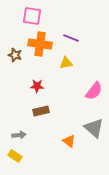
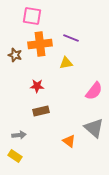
orange cross: rotated 15 degrees counterclockwise
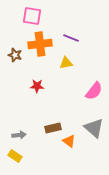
brown rectangle: moved 12 px right, 17 px down
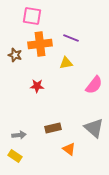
pink semicircle: moved 6 px up
orange triangle: moved 8 px down
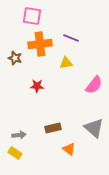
brown star: moved 3 px down
yellow rectangle: moved 3 px up
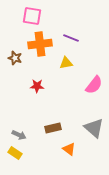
gray arrow: rotated 32 degrees clockwise
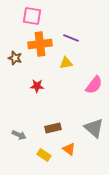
yellow rectangle: moved 29 px right, 2 px down
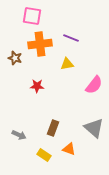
yellow triangle: moved 1 px right, 1 px down
brown rectangle: rotated 56 degrees counterclockwise
orange triangle: rotated 16 degrees counterclockwise
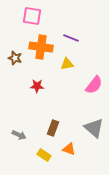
orange cross: moved 1 px right, 3 px down; rotated 15 degrees clockwise
